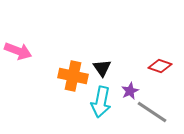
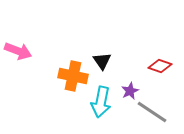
black triangle: moved 7 px up
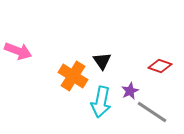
orange cross: rotated 20 degrees clockwise
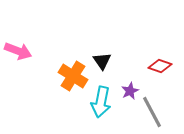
gray line: rotated 28 degrees clockwise
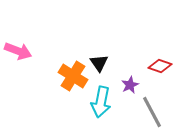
black triangle: moved 3 px left, 2 px down
purple star: moved 6 px up
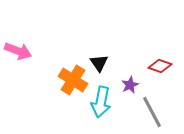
orange cross: moved 4 px down
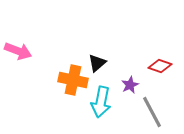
black triangle: moved 2 px left; rotated 24 degrees clockwise
orange cross: rotated 20 degrees counterclockwise
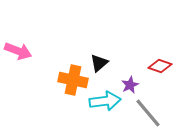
black triangle: moved 2 px right
cyan arrow: moved 4 px right, 1 px up; rotated 108 degrees counterclockwise
gray line: moved 4 px left, 1 px down; rotated 12 degrees counterclockwise
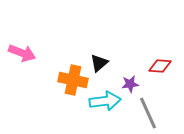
pink arrow: moved 4 px right, 2 px down
red diamond: rotated 15 degrees counterclockwise
purple star: moved 1 px up; rotated 18 degrees clockwise
gray line: rotated 16 degrees clockwise
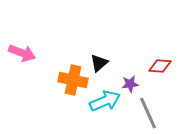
cyan arrow: rotated 16 degrees counterclockwise
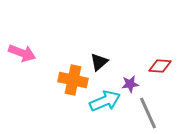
black triangle: moved 1 px up
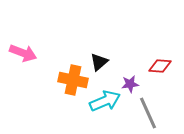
pink arrow: moved 1 px right
